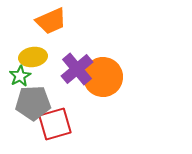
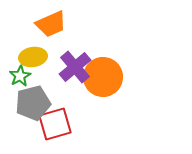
orange trapezoid: moved 3 px down
purple cross: moved 2 px left, 2 px up
gray pentagon: rotated 12 degrees counterclockwise
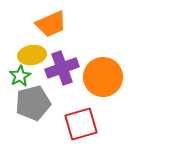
yellow ellipse: moved 1 px left, 2 px up
purple cross: moved 13 px left, 1 px down; rotated 20 degrees clockwise
red square: moved 26 px right
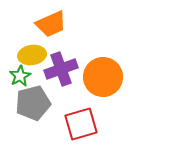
purple cross: moved 1 px left, 1 px down
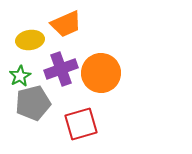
orange trapezoid: moved 15 px right
yellow ellipse: moved 2 px left, 15 px up
orange circle: moved 2 px left, 4 px up
